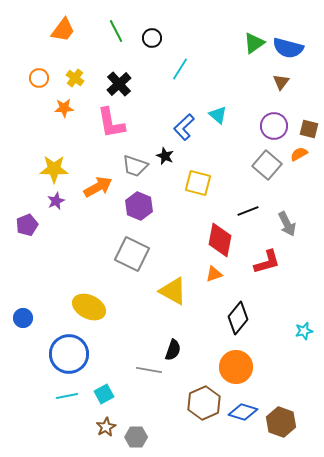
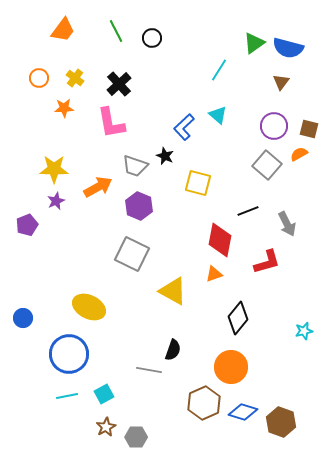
cyan line at (180, 69): moved 39 px right, 1 px down
orange circle at (236, 367): moved 5 px left
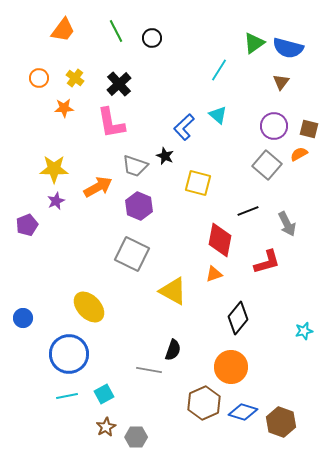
yellow ellipse at (89, 307): rotated 20 degrees clockwise
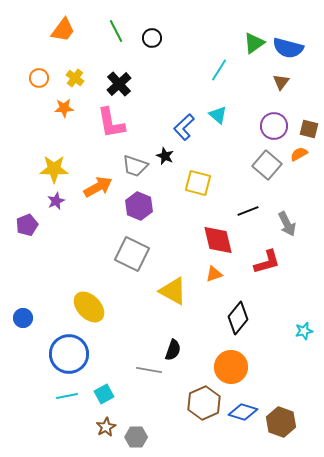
red diamond at (220, 240): moved 2 px left; rotated 24 degrees counterclockwise
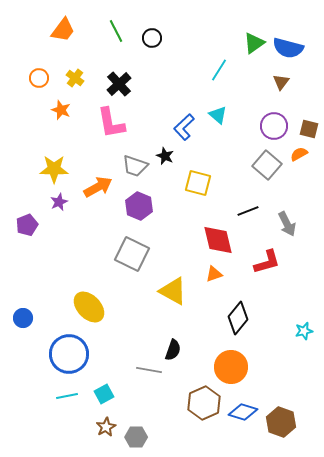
orange star at (64, 108): moved 3 px left, 2 px down; rotated 24 degrees clockwise
purple star at (56, 201): moved 3 px right, 1 px down
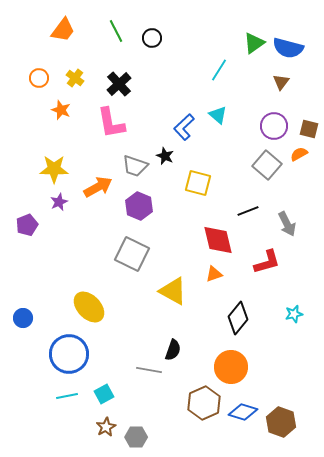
cyan star at (304, 331): moved 10 px left, 17 px up
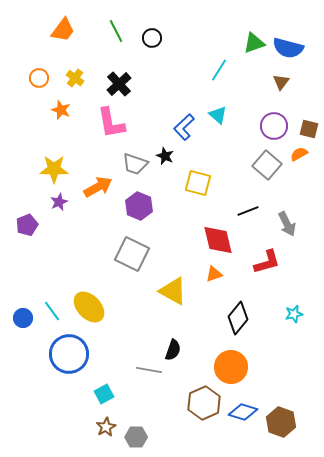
green triangle at (254, 43): rotated 15 degrees clockwise
gray trapezoid at (135, 166): moved 2 px up
cyan line at (67, 396): moved 15 px left, 85 px up; rotated 65 degrees clockwise
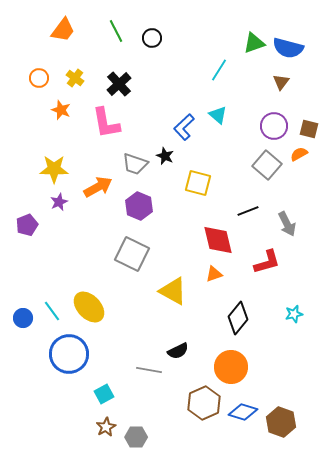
pink L-shape at (111, 123): moved 5 px left
black semicircle at (173, 350): moved 5 px right, 1 px down; rotated 45 degrees clockwise
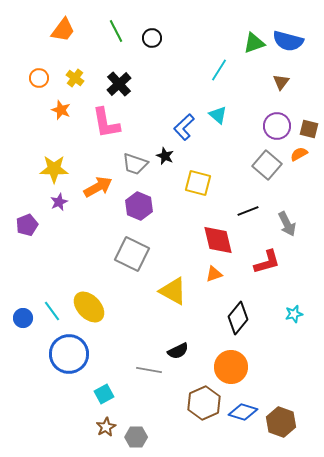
blue semicircle at (288, 48): moved 7 px up
purple circle at (274, 126): moved 3 px right
